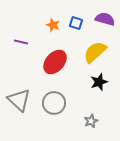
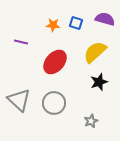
orange star: rotated 16 degrees counterclockwise
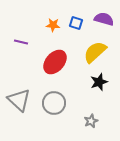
purple semicircle: moved 1 px left
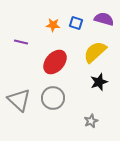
gray circle: moved 1 px left, 5 px up
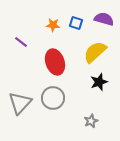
purple line: rotated 24 degrees clockwise
red ellipse: rotated 60 degrees counterclockwise
gray triangle: moved 1 px right, 3 px down; rotated 30 degrees clockwise
